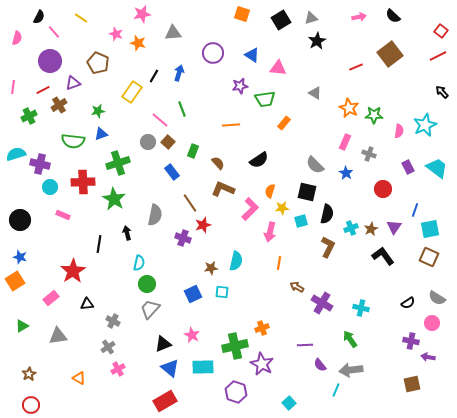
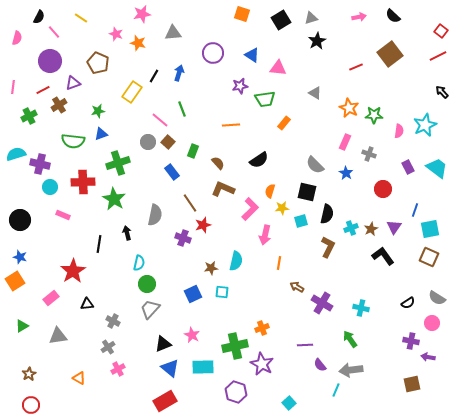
pink arrow at (270, 232): moved 5 px left, 3 px down
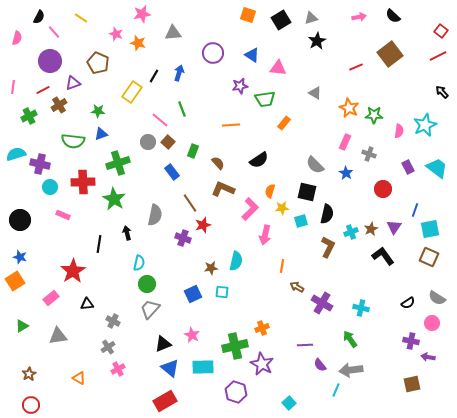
orange square at (242, 14): moved 6 px right, 1 px down
green star at (98, 111): rotated 16 degrees clockwise
cyan cross at (351, 228): moved 4 px down
orange line at (279, 263): moved 3 px right, 3 px down
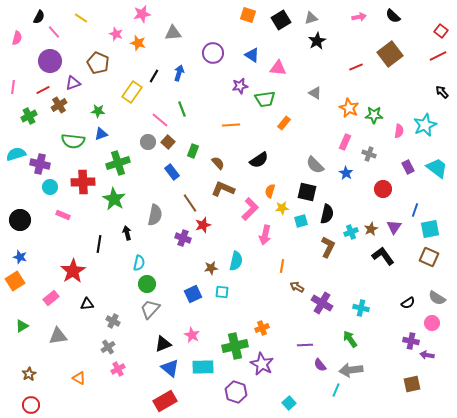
purple arrow at (428, 357): moved 1 px left, 2 px up
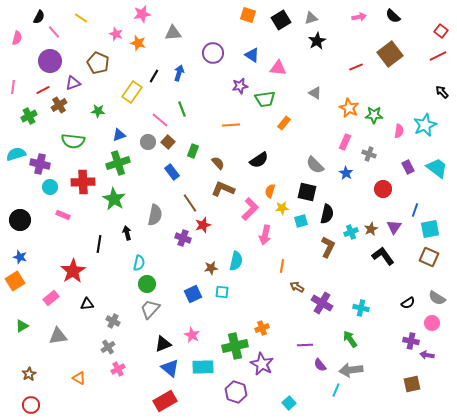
blue triangle at (101, 134): moved 18 px right, 1 px down
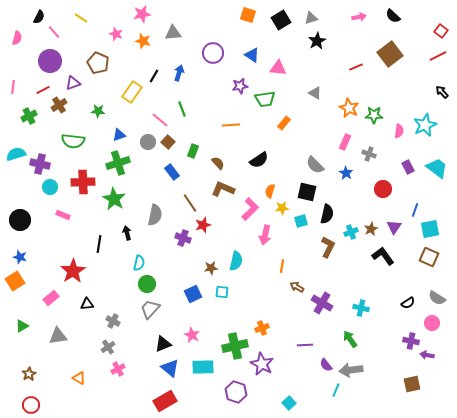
orange star at (138, 43): moved 5 px right, 2 px up
purple semicircle at (320, 365): moved 6 px right
